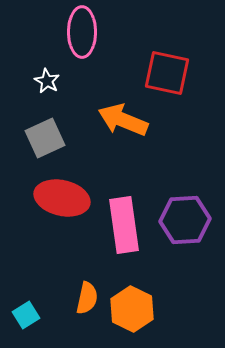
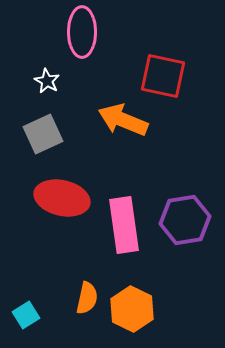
red square: moved 4 px left, 3 px down
gray square: moved 2 px left, 4 px up
purple hexagon: rotated 6 degrees counterclockwise
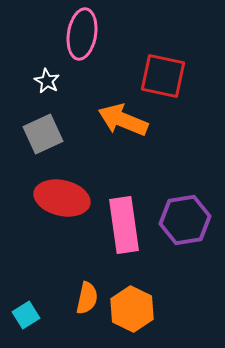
pink ellipse: moved 2 px down; rotated 9 degrees clockwise
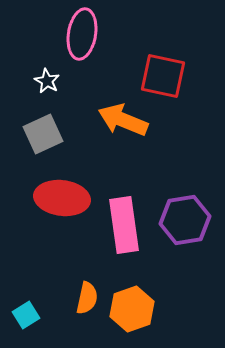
red ellipse: rotated 6 degrees counterclockwise
orange hexagon: rotated 15 degrees clockwise
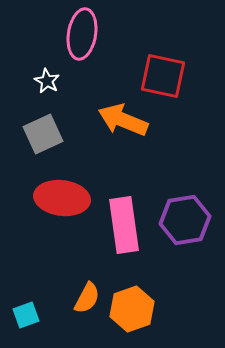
orange semicircle: rotated 16 degrees clockwise
cyan square: rotated 12 degrees clockwise
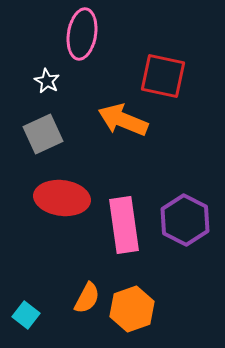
purple hexagon: rotated 24 degrees counterclockwise
cyan square: rotated 32 degrees counterclockwise
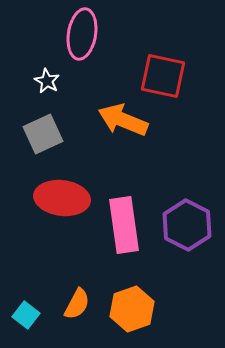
purple hexagon: moved 2 px right, 5 px down
orange semicircle: moved 10 px left, 6 px down
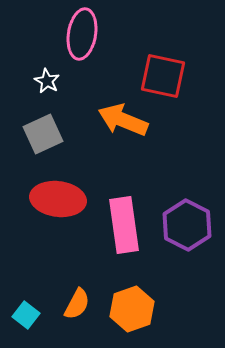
red ellipse: moved 4 px left, 1 px down
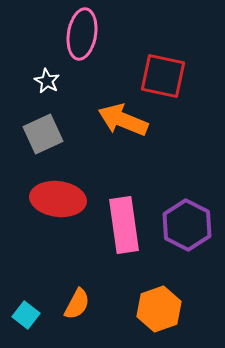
orange hexagon: moved 27 px right
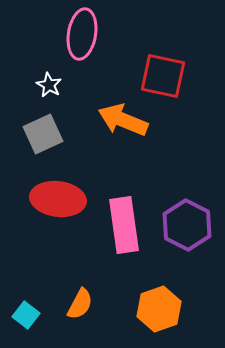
white star: moved 2 px right, 4 px down
orange semicircle: moved 3 px right
